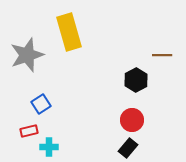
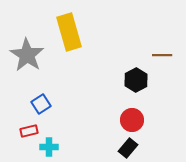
gray star: rotated 20 degrees counterclockwise
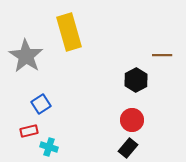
gray star: moved 1 px left, 1 px down
cyan cross: rotated 18 degrees clockwise
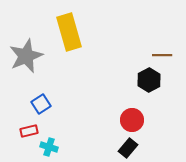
gray star: rotated 16 degrees clockwise
black hexagon: moved 13 px right
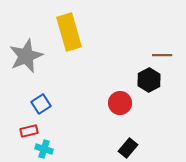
red circle: moved 12 px left, 17 px up
cyan cross: moved 5 px left, 2 px down
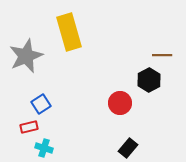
red rectangle: moved 4 px up
cyan cross: moved 1 px up
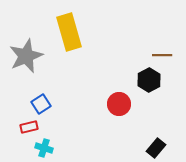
red circle: moved 1 px left, 1 px down
black rectangle: moved 28 px right
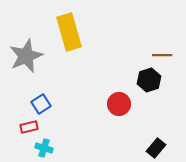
black hexagon: rotated 10 degrees clockwise
